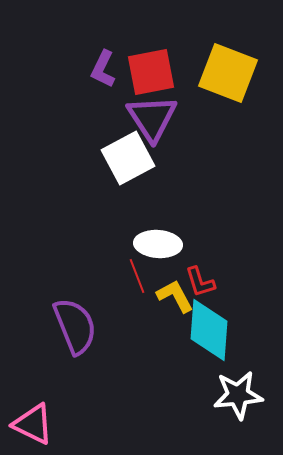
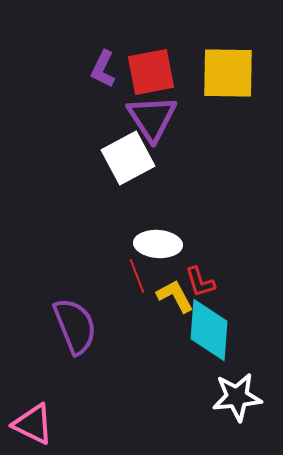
yellow square: rotated 20 degrees counterclockwise
white star: moved 1 px left, 2 px down
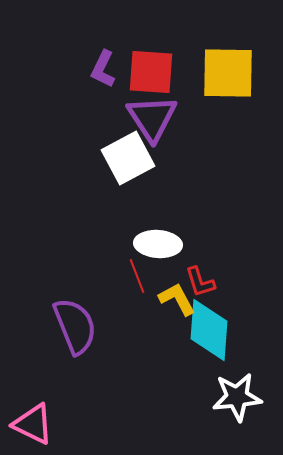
red square: rotated 15 degrees clockwise
yellow L-shape: moved 2 px right, 3 px down
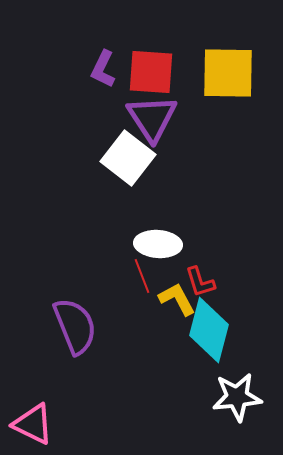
white square: rotated 24 degrees counterclockwise
red line: moved 5 px right
cyan diamond: rotated 10 degrees clockwise
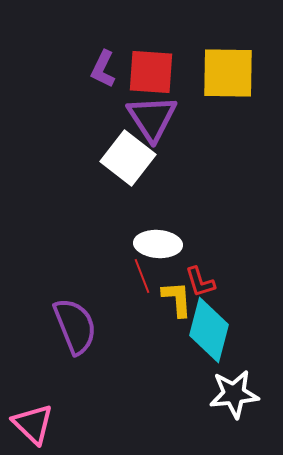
yellow L-shape: rotated 24 degrees clockwise
white star: moved 3 px left, 3 px up
pink triangle: rotated 18 degrees clockwise
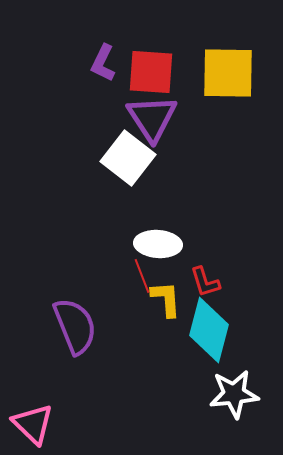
purple L-shape: moved 6 px up
red L-shape: moved 5 px right
yellow L-shape: moved 11 px left
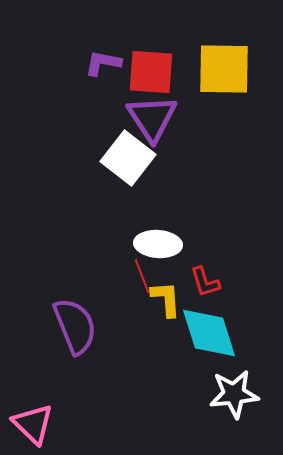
purple L-shape: rotated 75 degrees clockwise
yellow square: moved 4 px left, 4 px up
cyan diamond: moved 3 px down; rotated 32 degrees counterclockwise
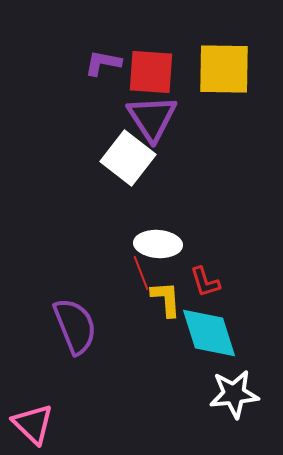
red line: moved 1 px left, 3 px up
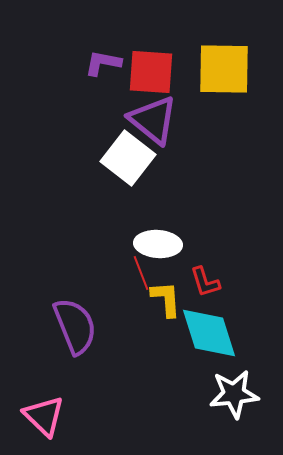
purple triangle: moved 1 px right, 2 px down; rotated 18 degrees counterclockwise
pink triangle: moved 11 px right, 8 px up
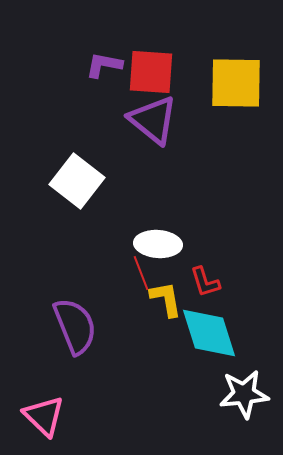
purple L-shape: moved 1 px right, 2 px down
yellow square: moved 12 px right, 14 px down
white square: moved 51 px left, 23 px down
yellow L-shape: rotated 6 degrees counterclockwise
white star: moved 10 px right
